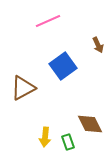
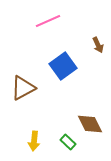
yellow arrow: moved 11 px left, 4 px down
green rectangle: rotated 28 degrees counterclockwise
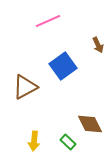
brown triangle: moved 2 px right, 1 px up
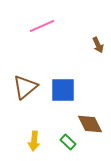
pink line: moved 6 px left, 5 px down
blue square: moved 24 px down; rotated 36 degrees clockwise
brown triangle: rotated 12 degrees counterclockwise
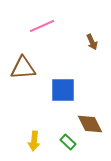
brown arrow: moved 6 px left, 3 px up
brown triangle: moved 2 px left, 19 px up; rotated 36 degrees clockwise
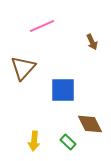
brown triangle: rotated 44 degrees counterclockwise
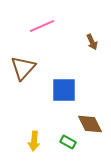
blue square: moved 1 px right
green rectangle: rotated 14 degrees counterclockwise
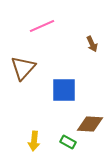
brown arrow: moved 2 px down
brown diamond: rotated 60 degrees counterclockwise
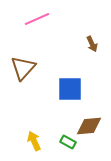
pink line: moved 5 px left, 7 px up
blue square: moved 6 px right, 1 px up
brown diamond: moved 1 px left, 2 px down; rotated 8 degrees counterclockwise
yellow arrow: rotated 150 degrees clockwise
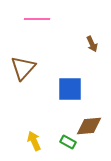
pink line: rotated 25 degrees clockwise
